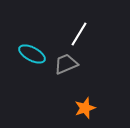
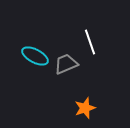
white line: moved 11 px right, 8 px down; rotated 50 degrees counterclockwise
cyan ellipse: moved 3 px right, 2 px down
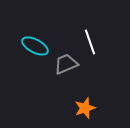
cyan ellipse: moved 10 px up
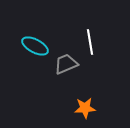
white line: rotated 10 degrees clockwise
orange star: rotated 15 degrees clockwise
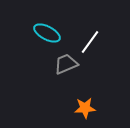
white line: rotated 45 degrees clockwise
cyan ellipse: moved 12 px right, 13 px up
